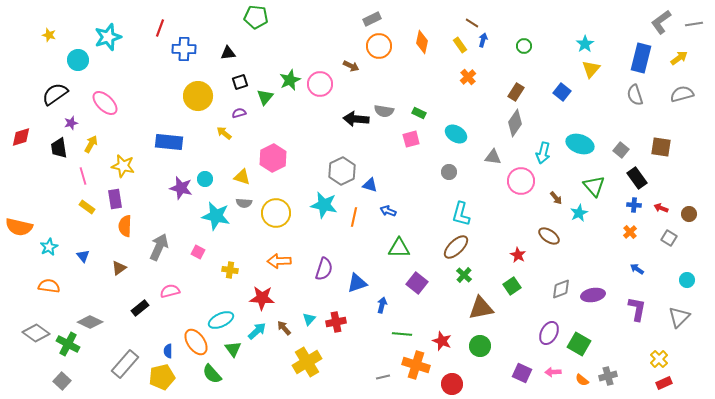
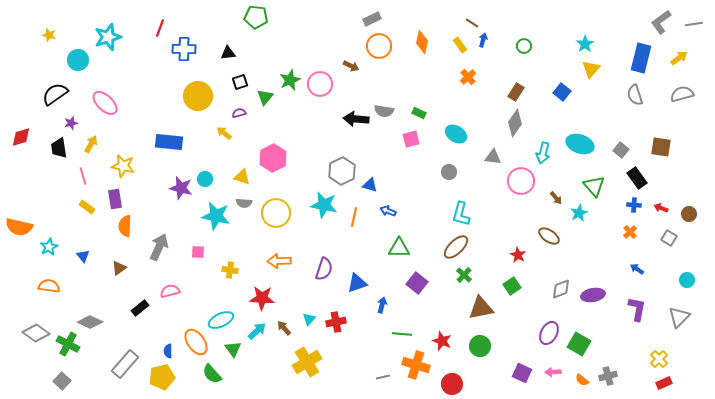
pink square at (198, 252): rotated 24 degrees counterclockwise
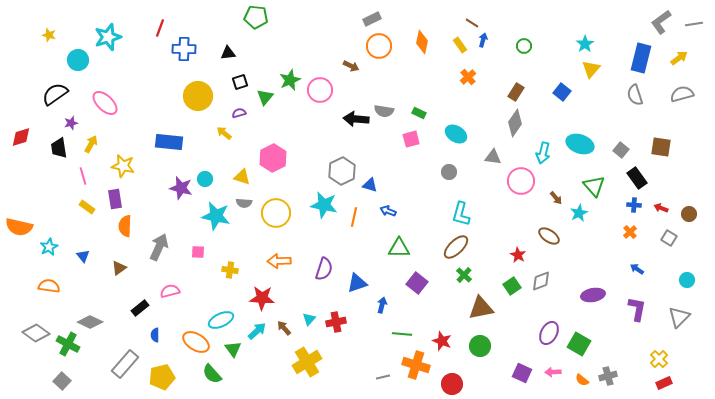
pink circle at (320, 84): moved 6 px down
gray diamond at (561, 289): moved 20 px left, 8 px up
orange ellipse at (196, 342): rotated 24 degrees counterclockwise
blue semicircle at (168, 351): moved 13 px left, 16 px up
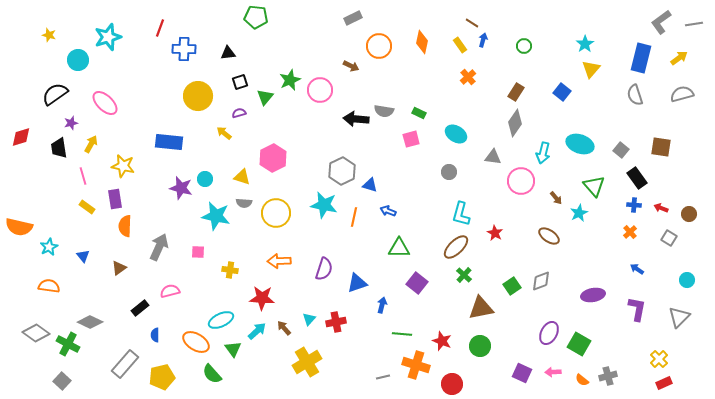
gray rectangle at (372, 19): moved 19 px left, 1 px up
red star at (518, 255): moved 23 px left, 22 px up
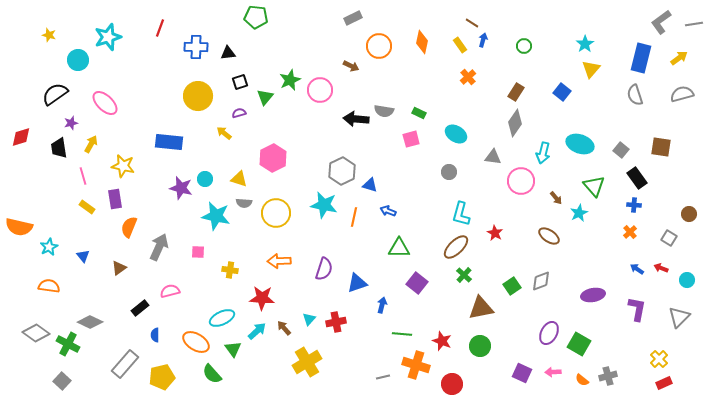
blue cross at (184, 49): moved 12 px right, 2 px up
yellow triangle at (242, 177): moved 3 px left, 2 px down
red arrow at (661, 208): moved 60 px down
orange semicircle at (125, 226): moved 4 px right, 1 px down; rotated 20 degrees clockwise
cyan ellipse at (221, 320): moved 1 px right, 2 px up
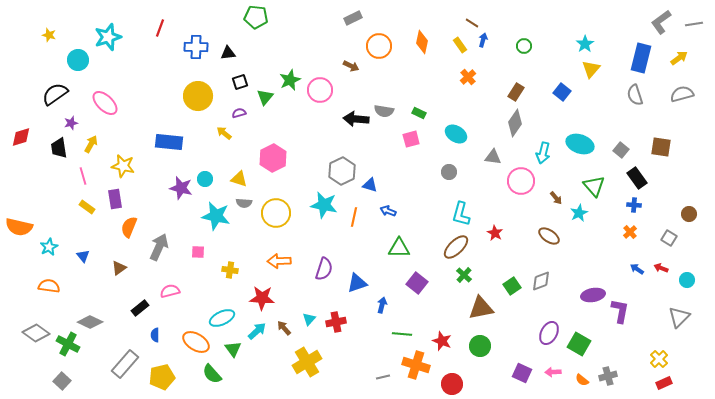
purple L-shape at (637, 309): moved 17 px left, 2 px down
